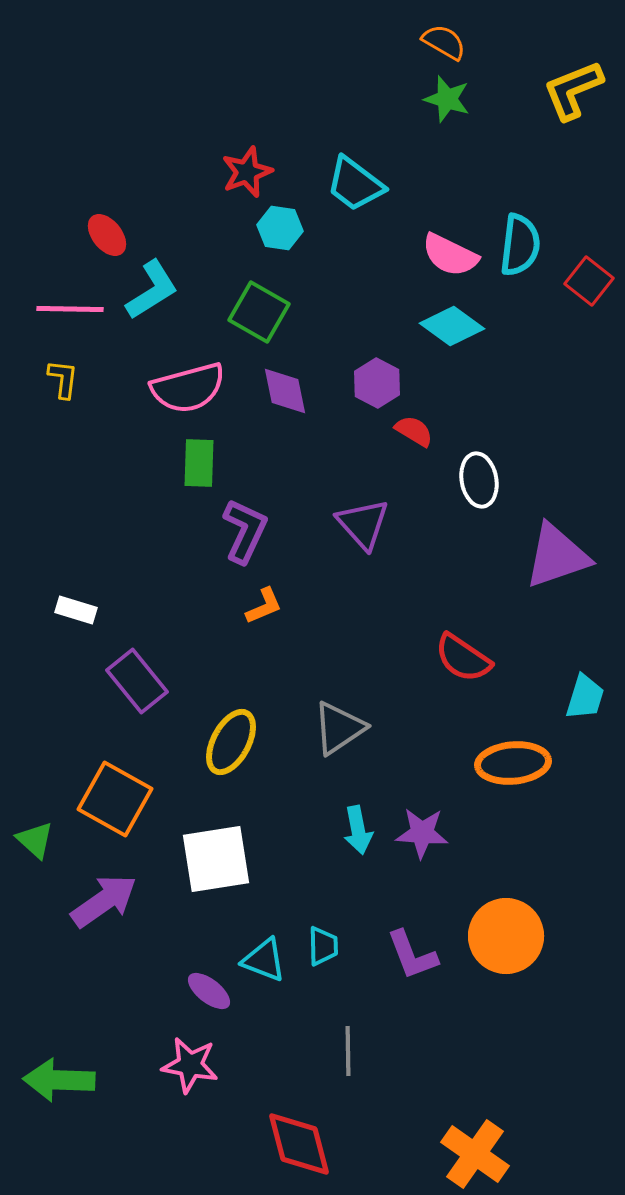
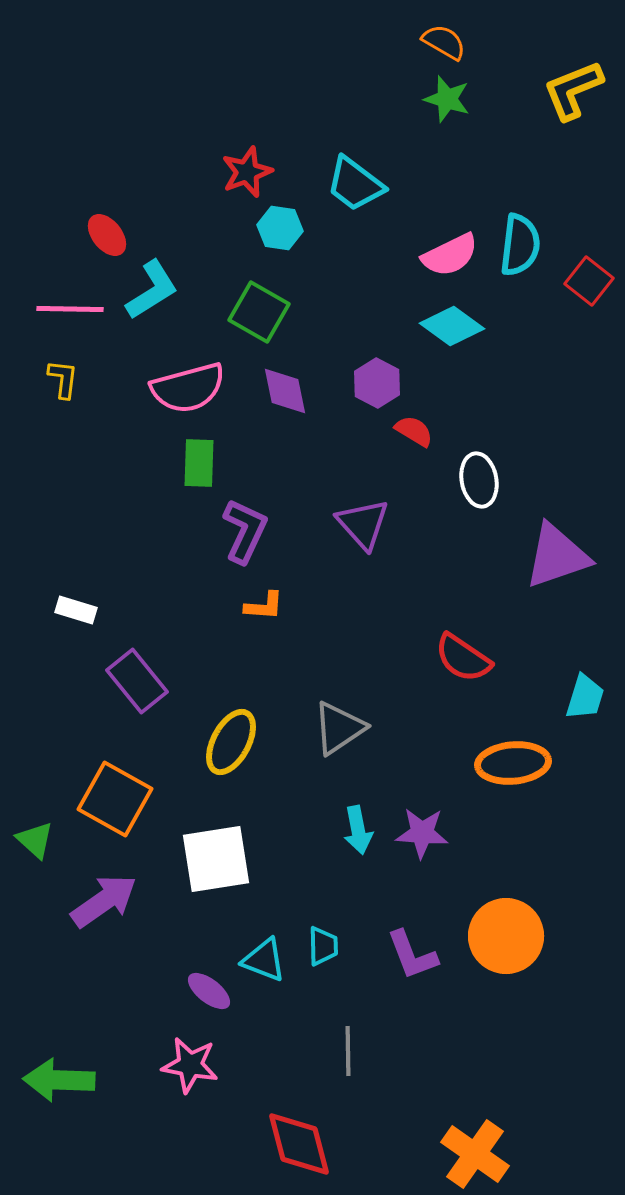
pink semicircle at (450, 255): rotated 52 degrees counterclockwise
orange L-shape at (264, 606): rotated 27 degrees clockwise
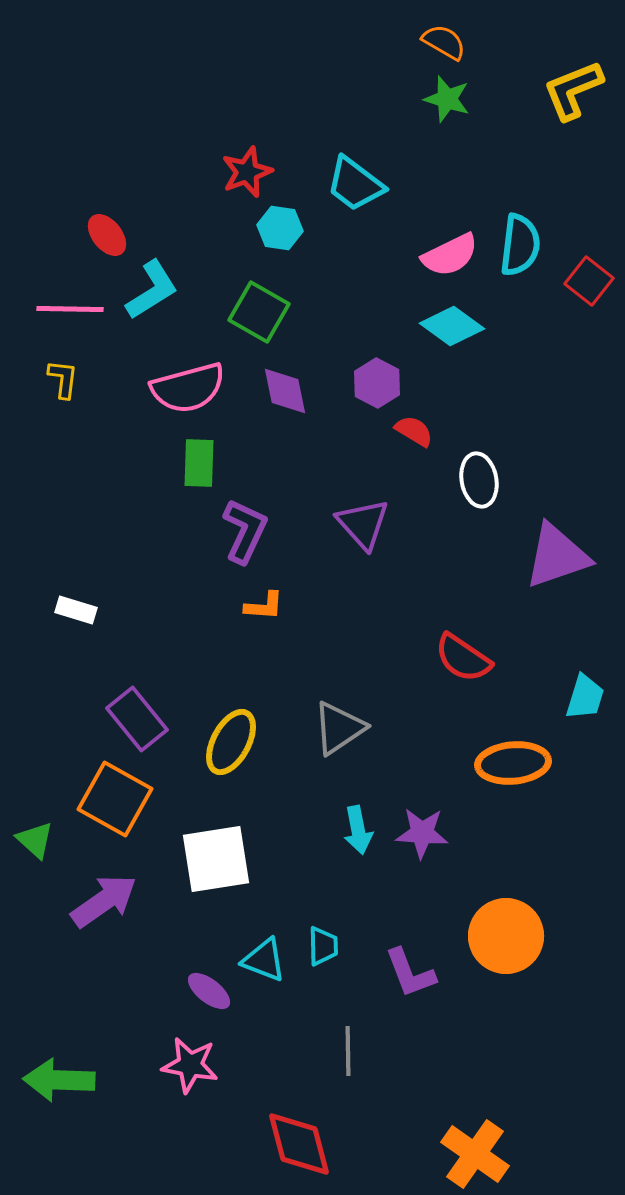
purple rectangle at (137, 681): moved 38 px down
purple L-shape at (412, 955): moved 2 px left, 18 px down
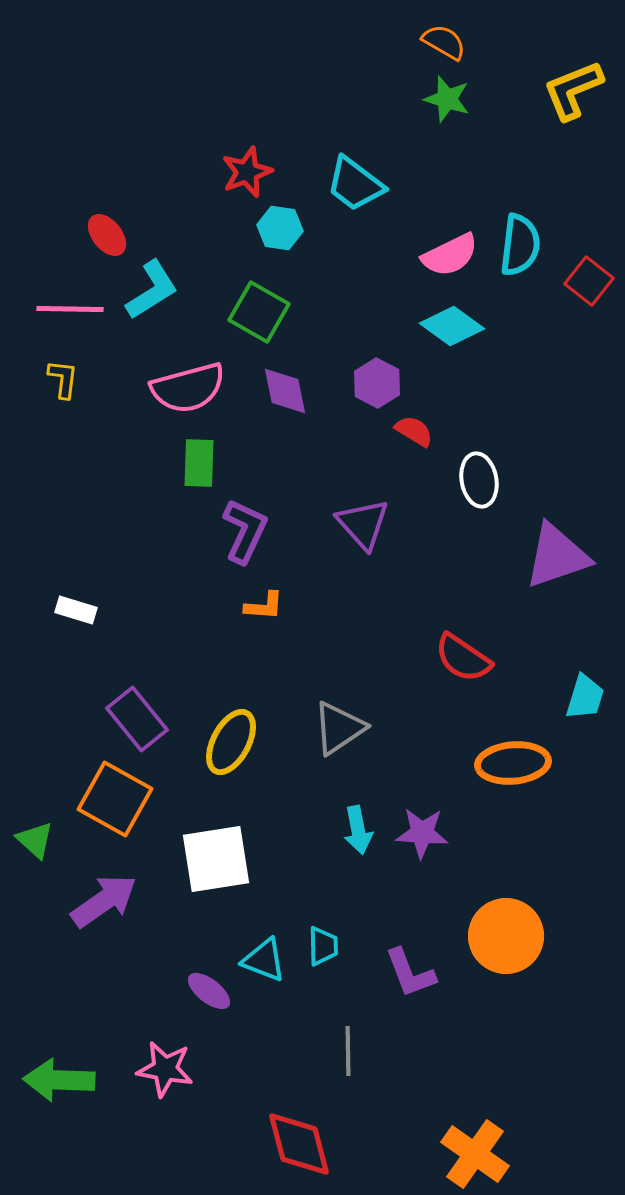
pink star at (190, 1065): moved 25 px left, 4 px down
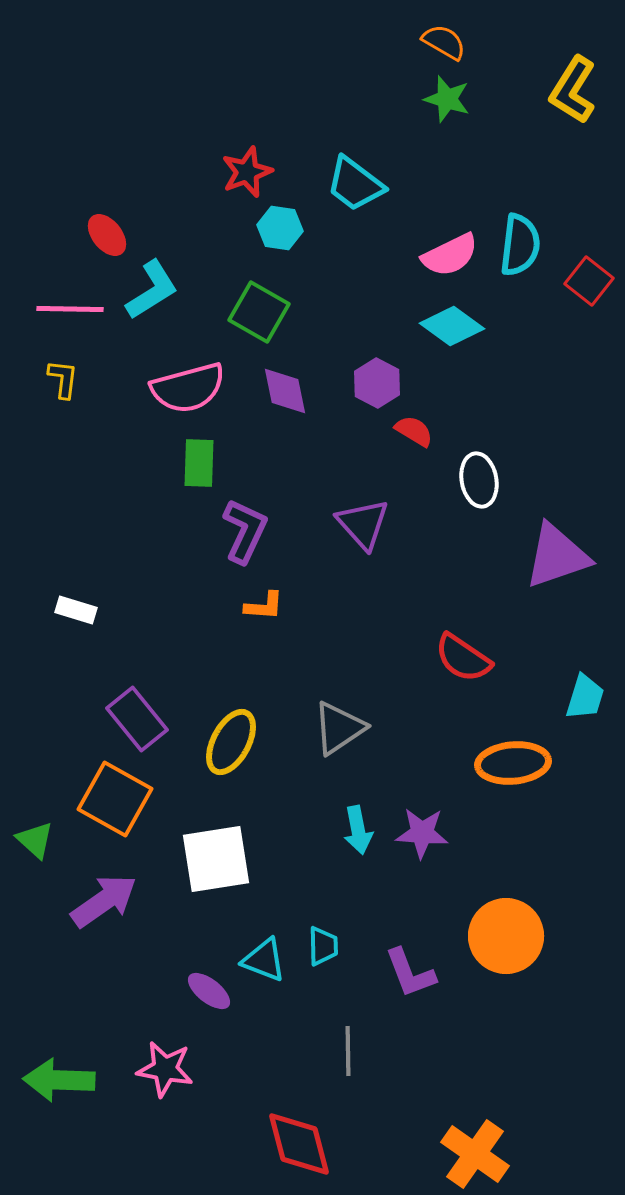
yellow L-shape at (573, 90): rotated 36 degrees counterclockwise
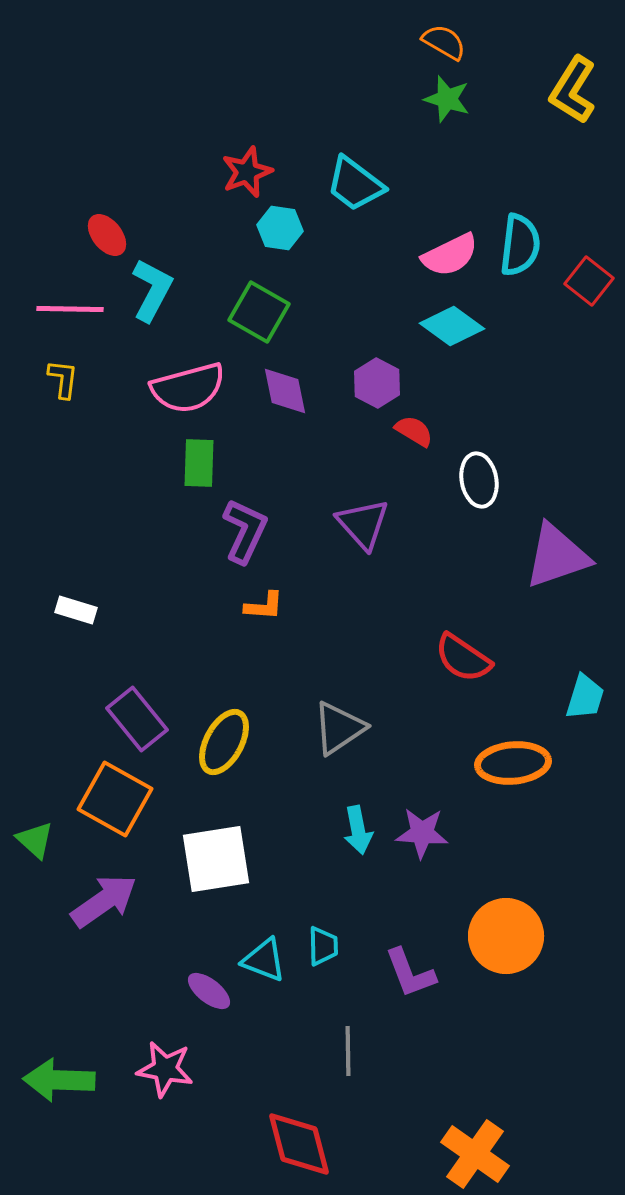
cyan L-shape at (152, 290): rotated 30 degrees counterclockwise
yellow ellipse at (231, 742): moved 7 px left
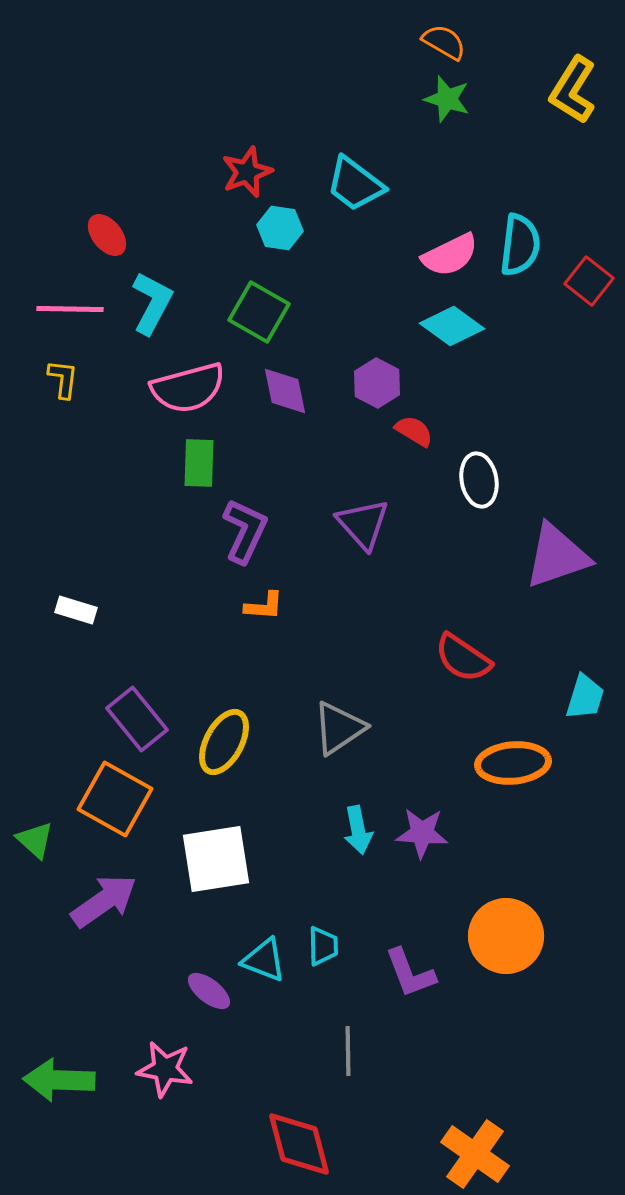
cyan L-shape at (152, 290): moved 13 px down
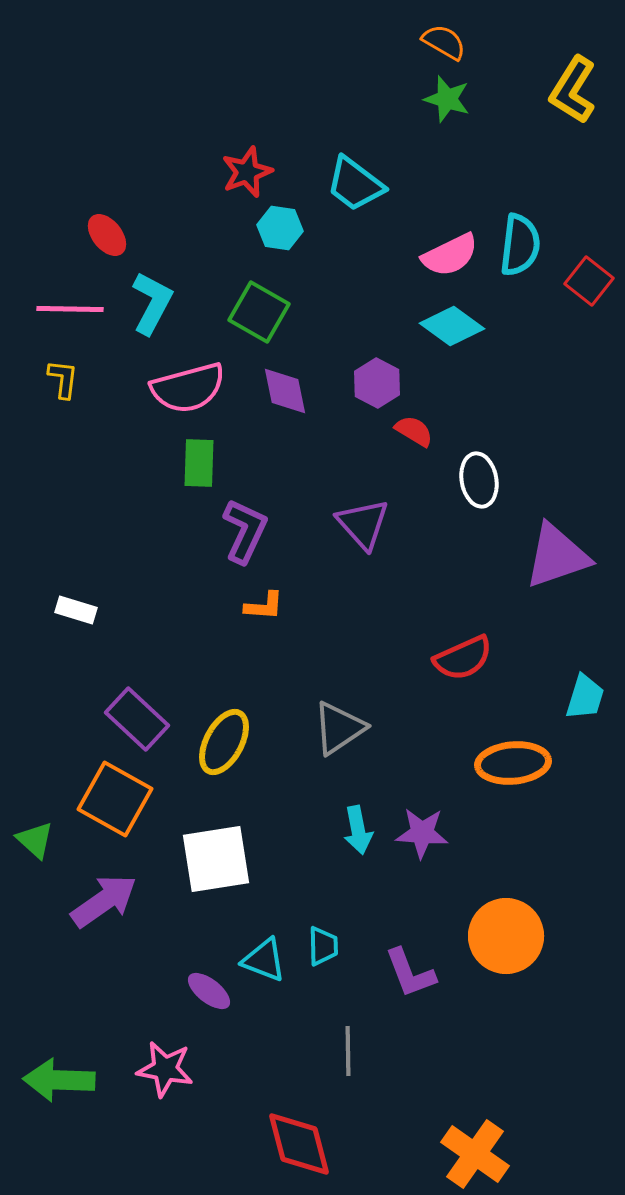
red semicircle at (463, 658): rotated 58 degrees counterclockwise
purple rectangle at (137, 719): rotated 8 degrees counterclockwise
